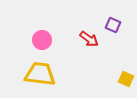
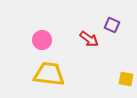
purple square: moved 1 px left
yellow trapezoid: moved 9 px right
yellow square: rotated 14 degrees counterclockwise
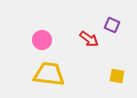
yellow square: moved 9 px left, 3 px up
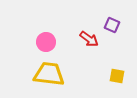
pink circle: moved 4 px right, 2 px down
